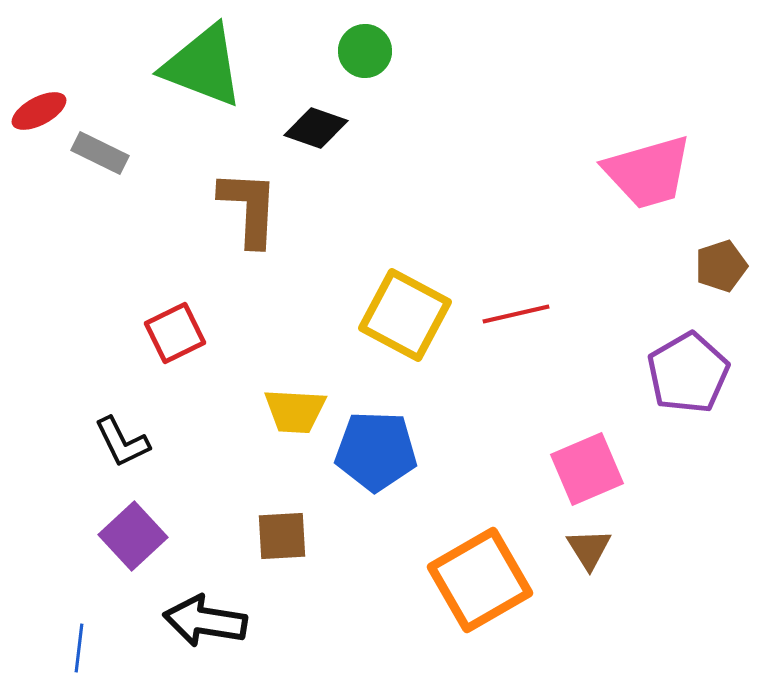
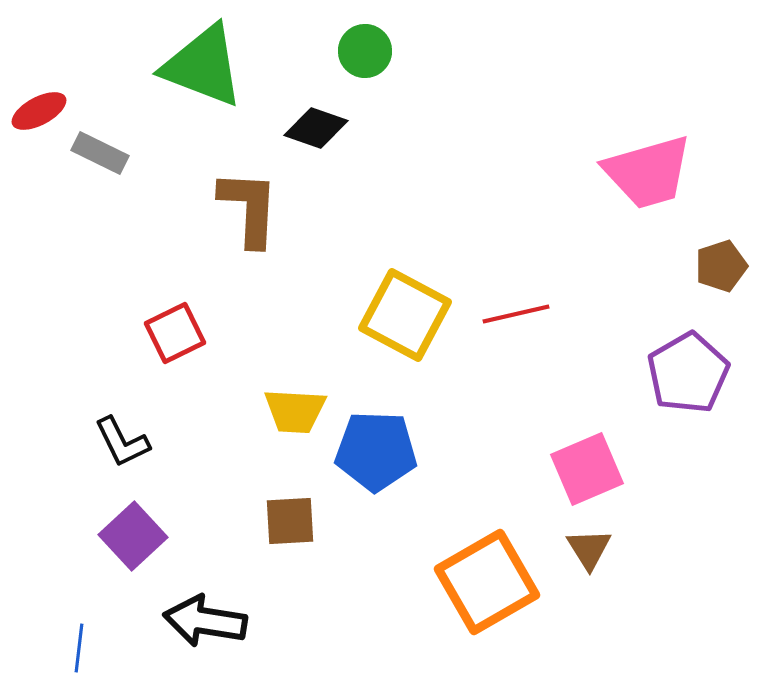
brown square: moved 8 px right, 15 px up
orange square: moved 7 px right, 2 px down
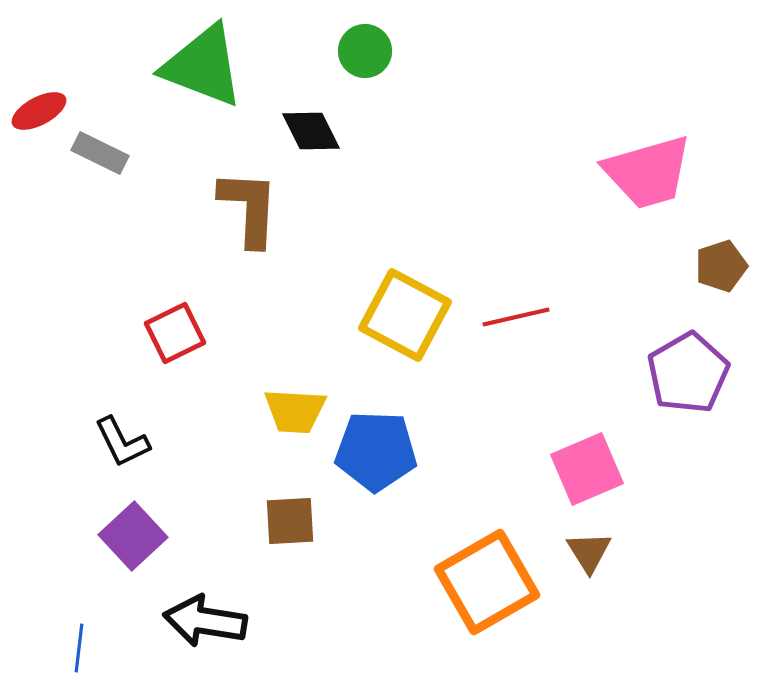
black diamond: moved 5 px left, 3 px down; rotated 44 degrees clockwise
red line: moved 3 px down
brown triangle: moved 3 px down
